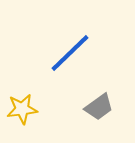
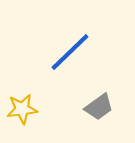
blue line: moved 1 px up
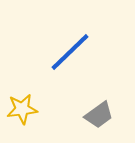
gray trapezoid: moved 8 px down
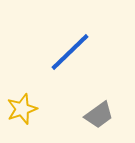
yellow star: rotated 12 degrees counterclockwise
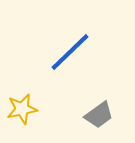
yellow star: rotated 8 degrees clockwise
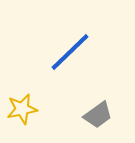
gray trapezoid: moved 1 px left
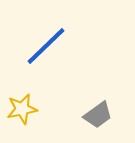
blue line: moved 24 px left, 6 px up
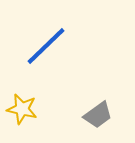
yellow star: rotated 24 degrees clockwise
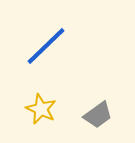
yellow star: moved 19 px right; rotated 12 degrees clockwise
